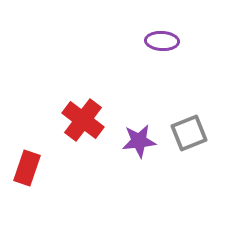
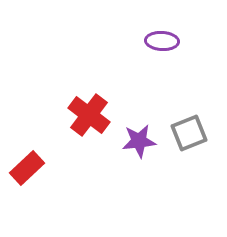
red cross: moved 6 px right, 5 px up
red rectangle: rotated 28 degrees clockwise
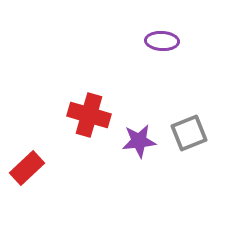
red cross: rotated 21 degrees counterclockwise
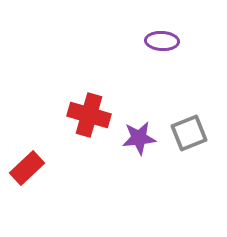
purple star: moved 3 px up
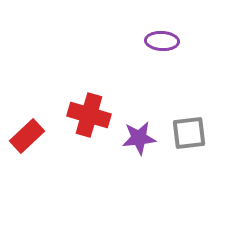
gray square: rotated 15 degrees clockwise
red rectangle: moved 32 px up
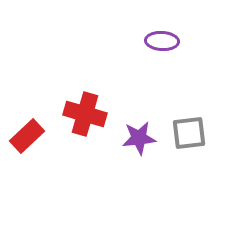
red cross: moved 4 px left, 1 px up
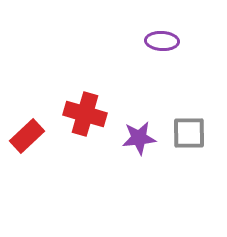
gray square: rotated 6 degrees clockwise
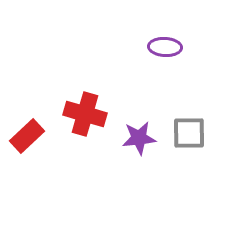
purple ellipse: moved 3 px right, 6 px down
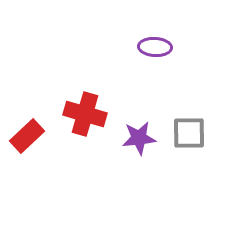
purple ellipse: moved 10 px left
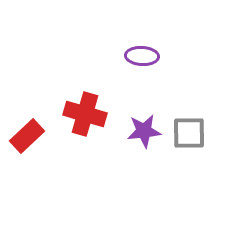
purple ellipse: moved 13 px left, 9 px down
purple star: moved 5 px right, 7 px up
